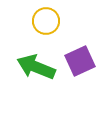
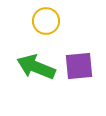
purple square: moved 1 px left, 5 px down; rotated 20 degrees clockwise
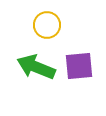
yellow circle: moved 1 px right, 4 px down
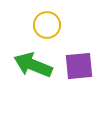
green arrow: moved 3 px left, 2 px up
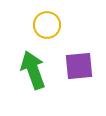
green arrow: moved 5 px down; rotated 48 degrees clockwise
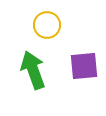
purple square: moved 5 px right
